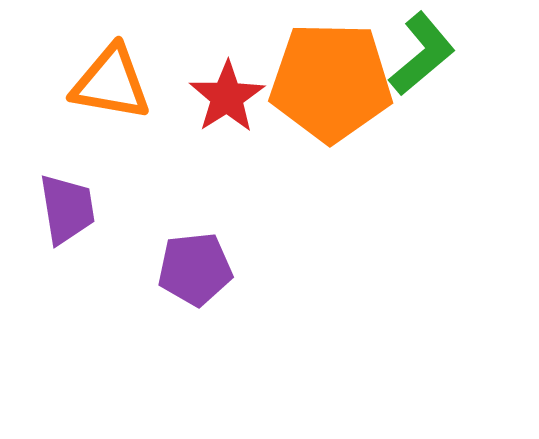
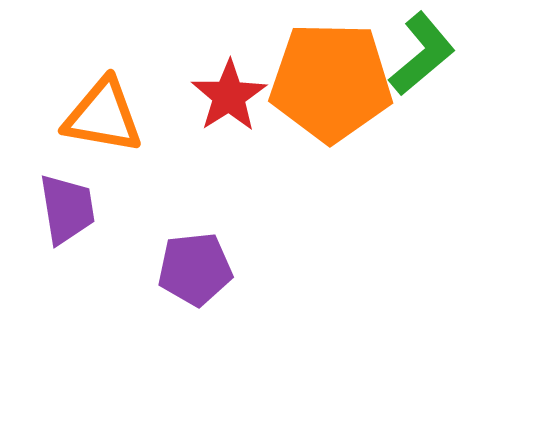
orange triangle: moved 8 px left, 33 px down
red star: moved 2 px right, 1 px up
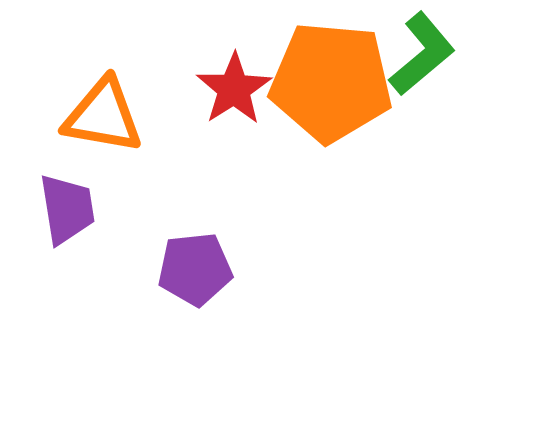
orange pentagon: rotated 4 degrees clockwise
red star: moved 5 px right, 7 px up
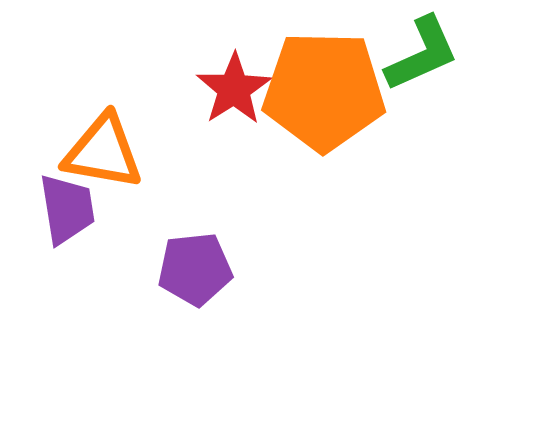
green L-shape: rotated 16 degrees clockwise
orange pentagon: moved 7 px left, 9 px down; rotated 4 degrees counterclockwise
orange triangle: moved 36 px down
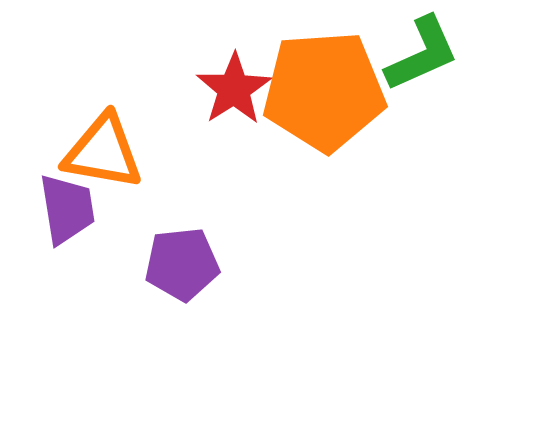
orange pentagon: rotated 5 degrees counterclockwise
purple pentagon: moved 13 px left, 5 px up
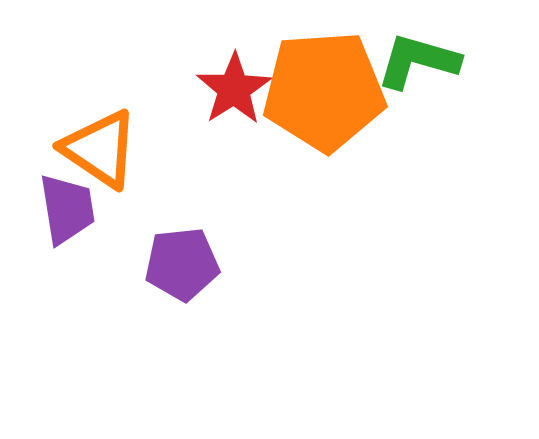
green L-shape: moved 4 px left, 7 px down; rotated 140 degrees counterclockwise
orange triangle: moved 3 px left, 3 px up; rotated 24 degrees clockwise
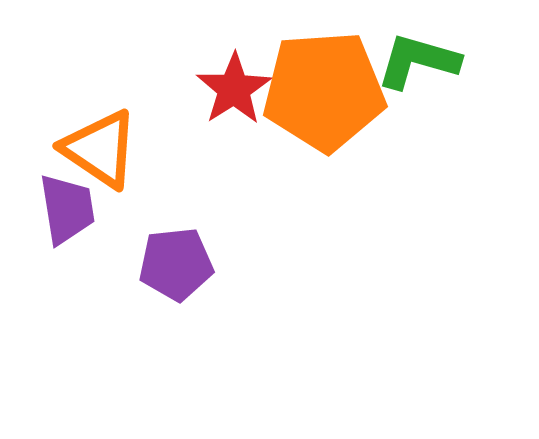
purple pentagon: moved 6 px left
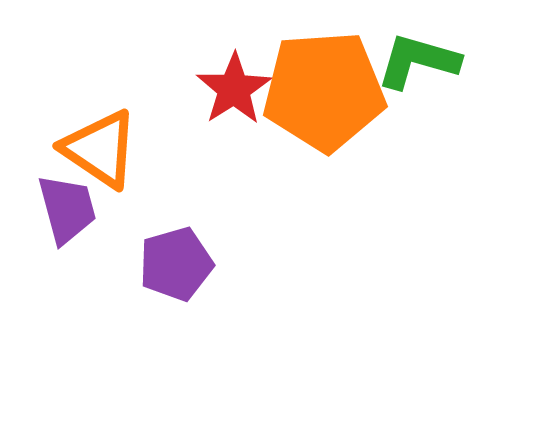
purple trapezoid: rotated 6 degrees counterclockwise
purple pentagon: rotated 10 degrees counterclockwise
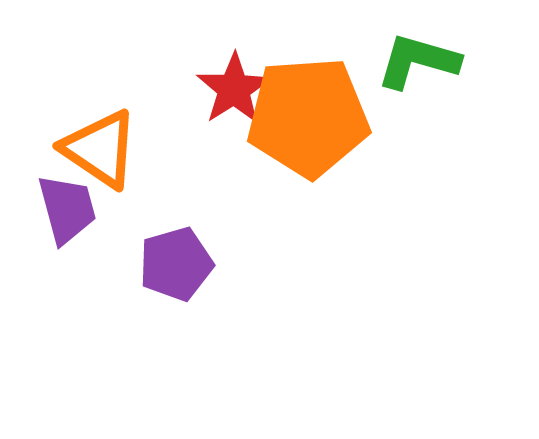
orange pentagon: moved 16 px left, 26 px down
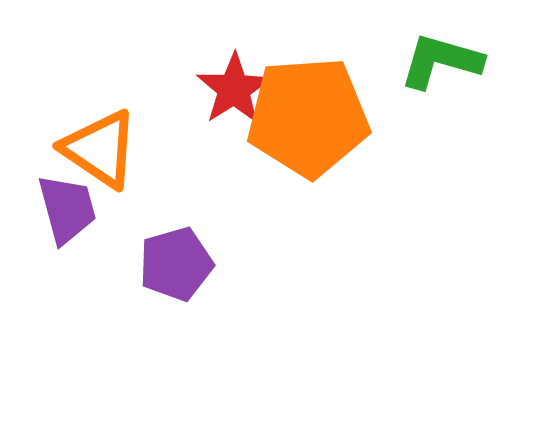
green L-shape: moved 23 px right
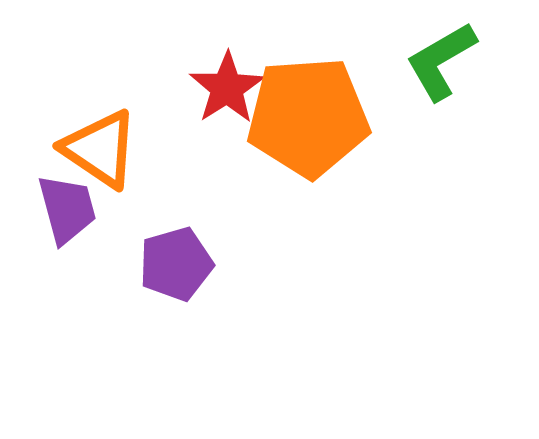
green L-shape: rotated 46 degrees counterclockwise
red star: moved 7 px left, 1 px up
